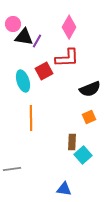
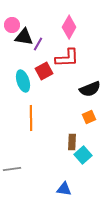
pink circle: moved 1 px left, 1 px down
purple line: moved 1 px right, 3 px down
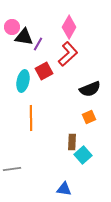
pink circle: moved 2 px down
red L-shape: moved 1 px right, 4 px up; rotated 40 degrees counterclockwise
cyan ellipse: rotated 30 degrees clockwise
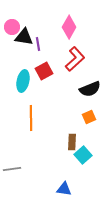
purple line: rotated 40 degrees counterclockwise
red L-shape: moved 7 px right, 5 px down
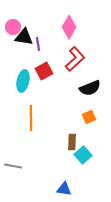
pink circle: moved 1 px right
black semicircle: moved 1 px up
gray line: moved 1 px right, 3 px up; rotated 18 degrees clockwise
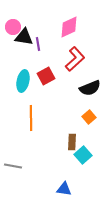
pink diamond: rotated 35 degrees clockwise
red square: moved 2 px right, 5 px down
orange square: rotated 16 degrees counterclockwise
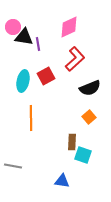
cyan square: rotated 30 degrees counterclockwise
blue triangle: moved 2 px left, 8 px up
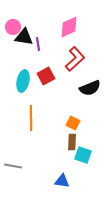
orange square: moved 16 px left, 6 px down; rotated 24 degrees counterclockwise
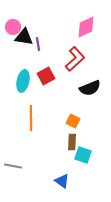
pink diamond: moved 17 px right
orange square: moved 2 px up
blue triangle: rotated 28 degrees clockwise
